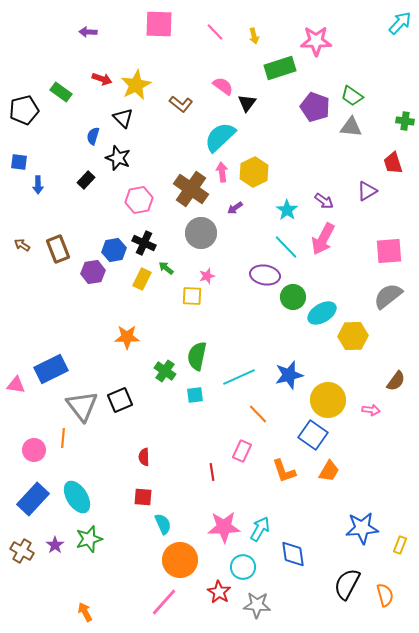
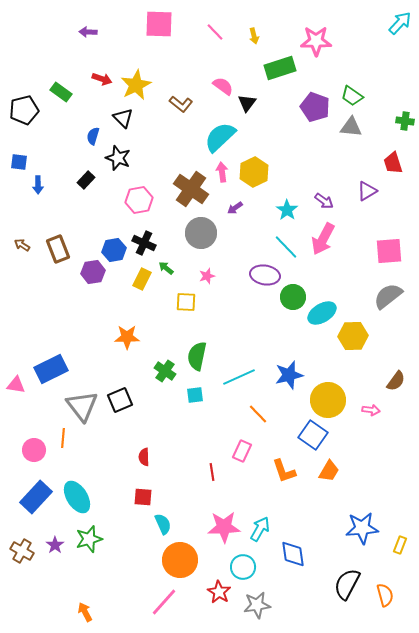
yellow square at (192, 296): moved 6 px left, 6 px down
blue rectangle at (33, 499): moved 3 px right, 2 px up
gray star at (257, 605): rotated 12 degrees counterclockwise
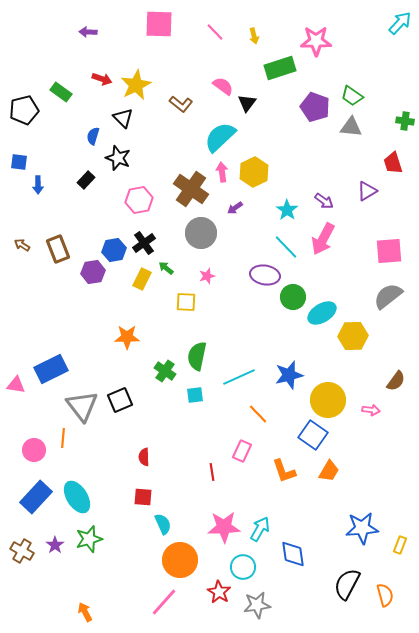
black cross at (144, 243): rotated 30 degrees clockwise
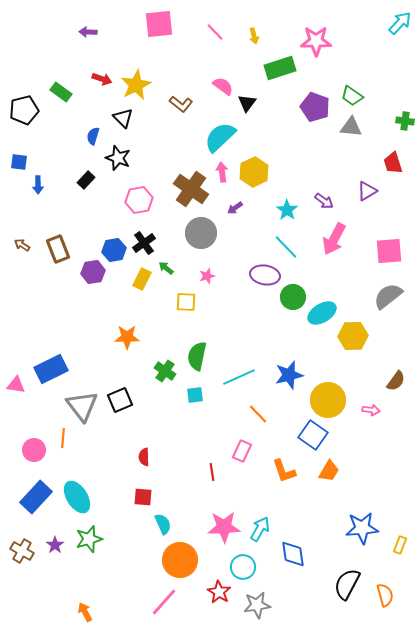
pink square at (159, 24): rotated 8 degrees counterclockwise
pink arrow at (323, 239): moved 11 px right
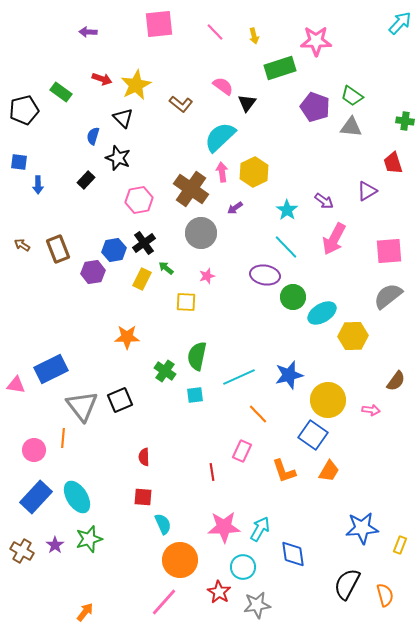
orange arrow at (85, 612): rotated 66 degrees clockwise
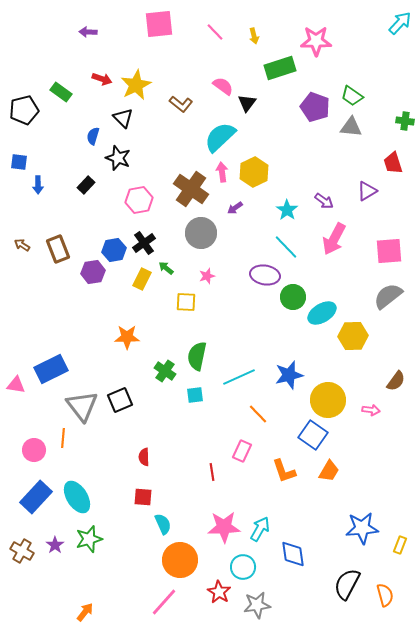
black rectangle at (86, 180): moved 5 px down
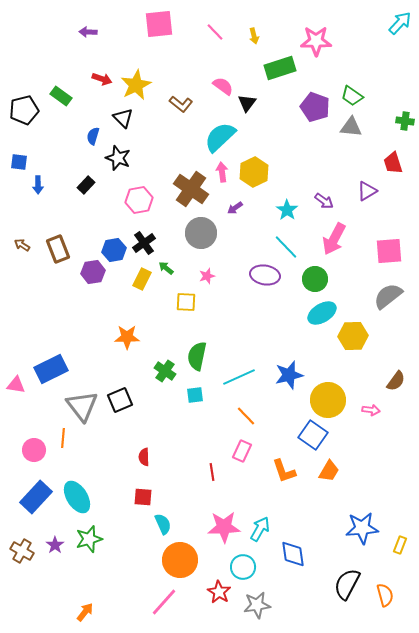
green rectangle at (61, 92): moved 4 px down
green circle at (293, 297): moved 22 px right, 18 px up
orange line at (258, 414): moved 12 px left, 2 px down
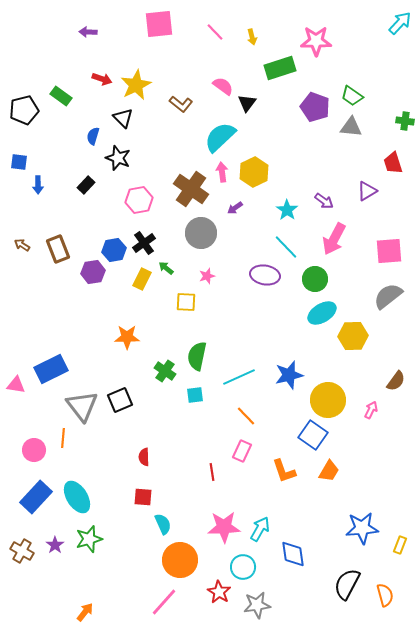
yellow arrow at (254, 36): moved 2 px left, 1 px down
pink arrow at (371, 410): rotated 72 degrees counterclockwise
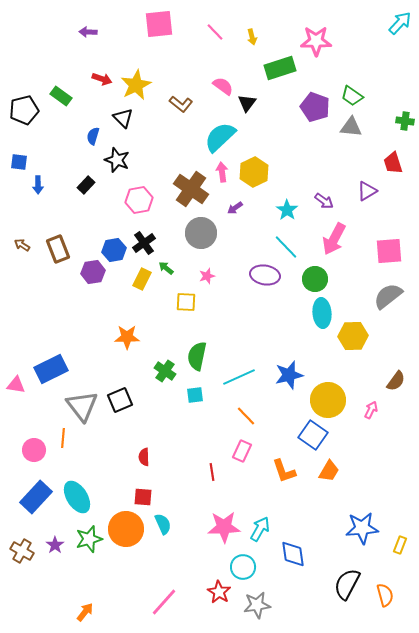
black star at (118, 158): moved 1 px left, 2 px down
cyan ellipse at (322, 313): rotated 64 degrees counterclockwise
orange circle at (180, 560): moved 54 px left, 31 px up
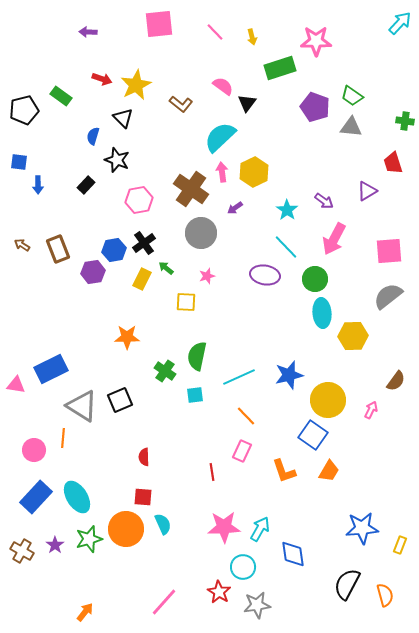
gray triangle at (82, 406): rotated 20 degrees counterclockwise
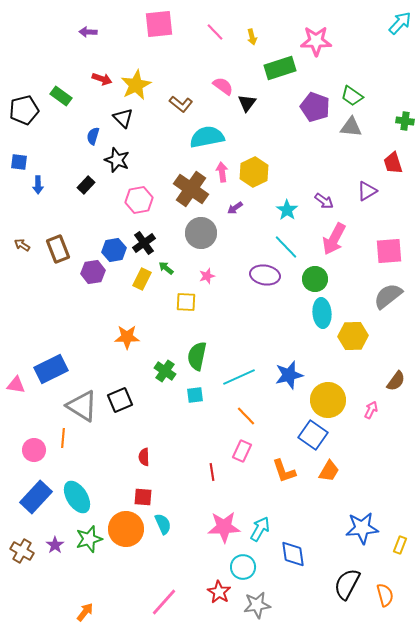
cyan semicircle at (220, 137): moved 13 px left; rotated 32 degrees clockwise
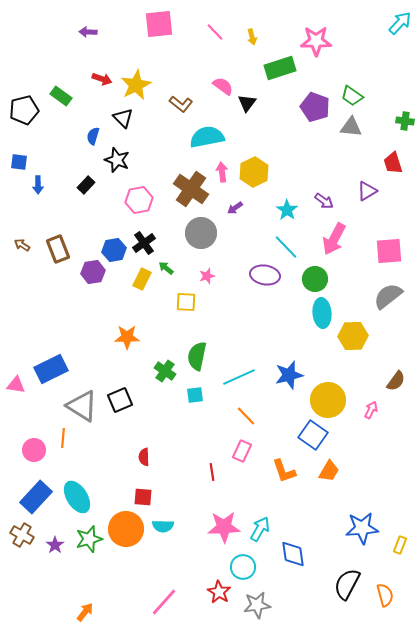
cyan semicircle at (163, 524): moved 2 px down; rotated 115 degrees clockwise
brown cross at (22, 551): moved 16 px up
